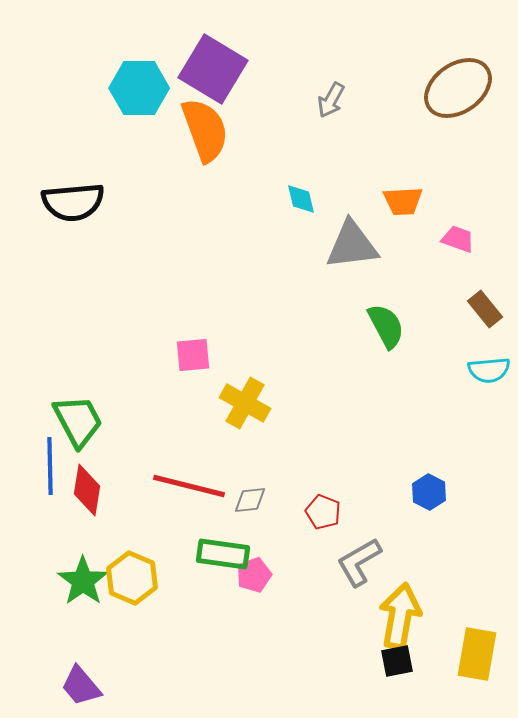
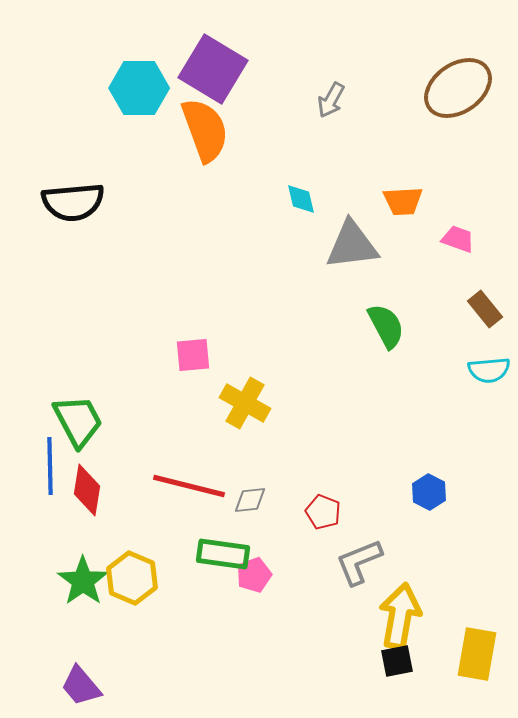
gray L-shape: rotated 8 degrees clockwise
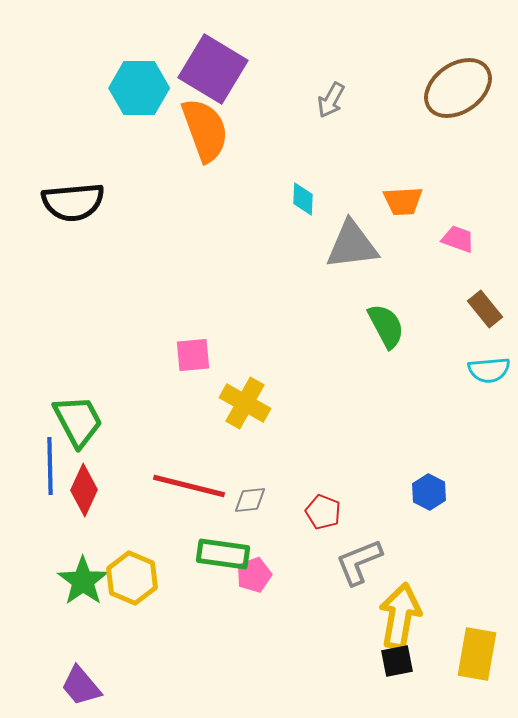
cyan diamond: moved 2 px right; rotated 16 degrees clockwise
red diamond: moved 3 px left; rotated 15 degrees clockwise
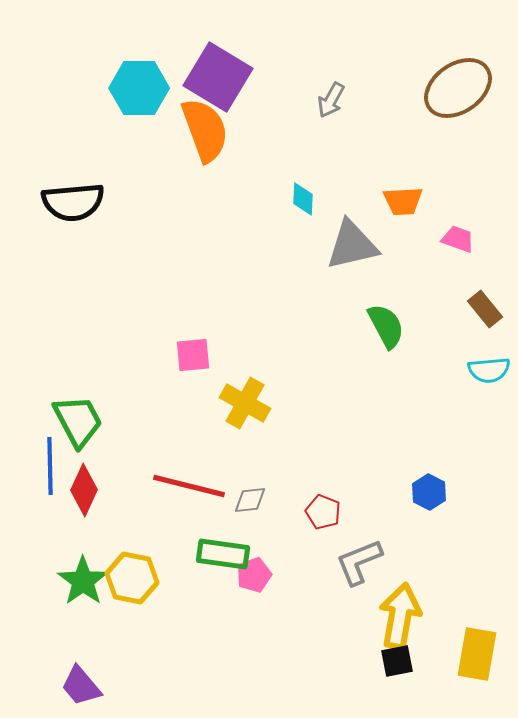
purple square: moved 5 px right, 8 px down
gray triangle: rotated 6 degrees counterclockwise
yellow hexagon: rotated 12 degrees counterclockwise
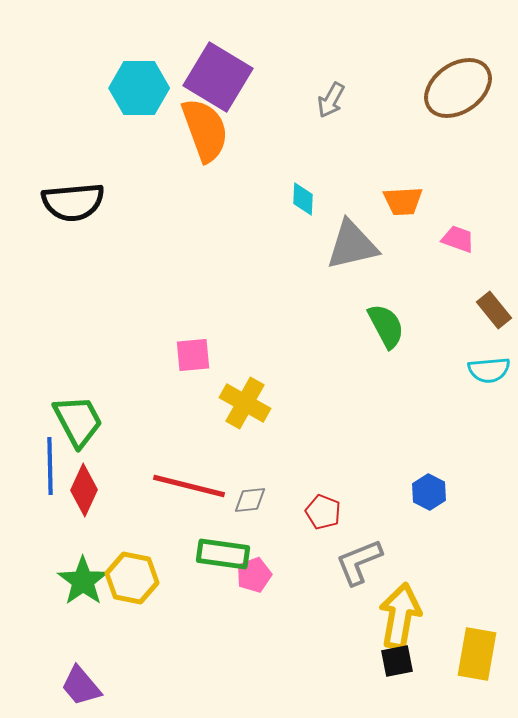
brown rectangle: moved 9 px right, 1 px down
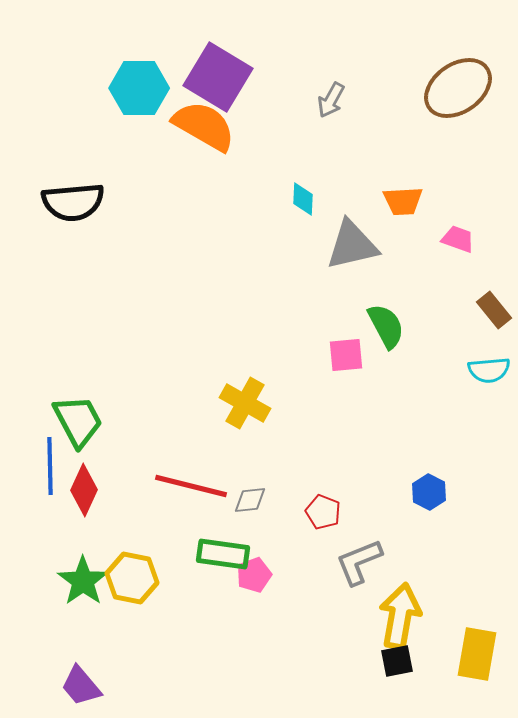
orange semicircle: moved 1 px left, 4 px up; rotated 40 degrees counterclockwise
pink square: moved 153 px right
red line: moved 2 px right
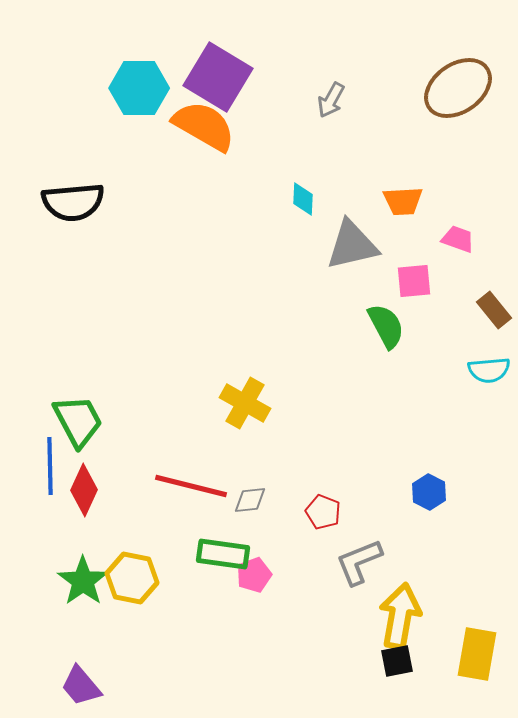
pink square: moved 68 px right, 74 px up
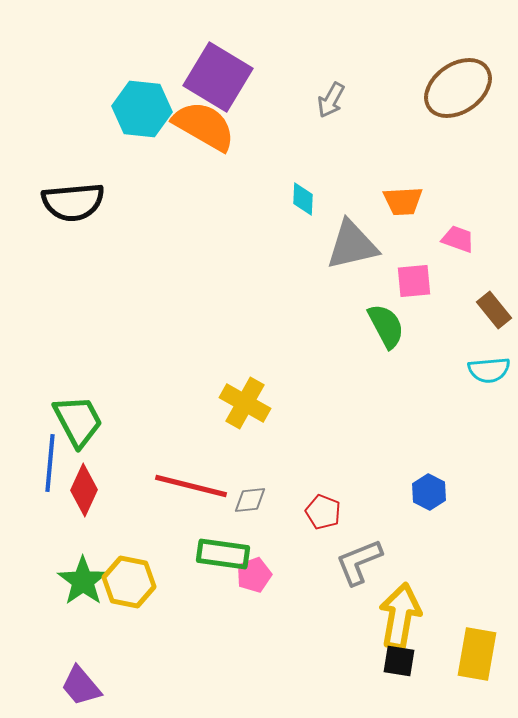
cyan hexagon: moved 3 px right, 21 px down; rotated 6 degrees clockwise
blue line: moved 3 px up; rotated 6 degrees clockwise
yellow hexagon: moved 3 px left, 4 px down
black square: moved 2 px right; rotated 20 degrees clockwise
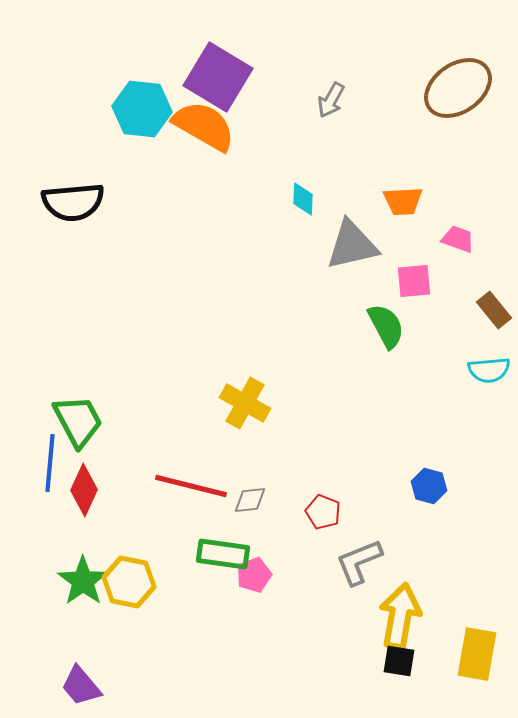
blue hexagon: moved 6 px up; rotated 12 degrees counterclockwise
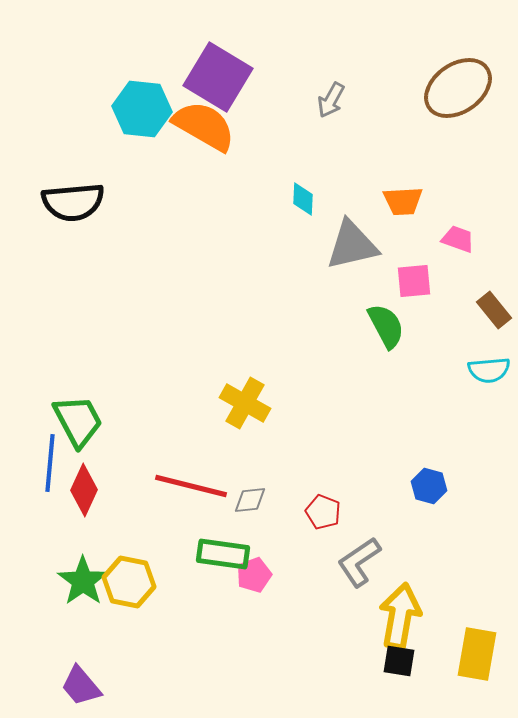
gray L-shape: rotated 12 degrees counterclockwise
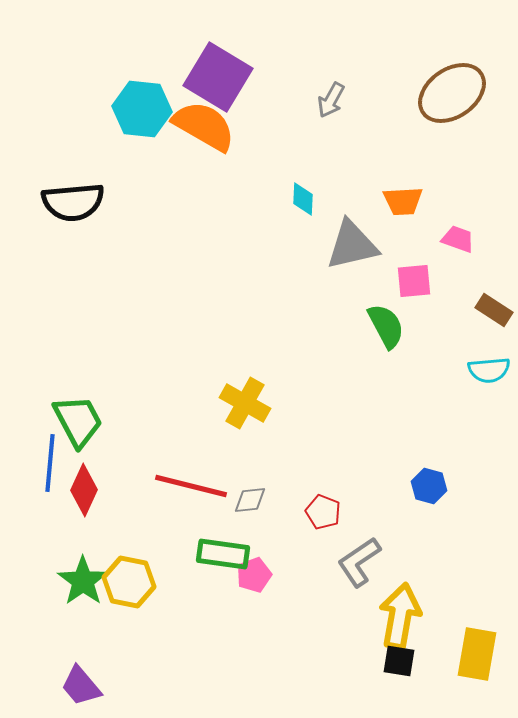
brown ellipse: moved 6 px left, 5 px down
brown rectangle: rotated 18 degrees counterclockwise
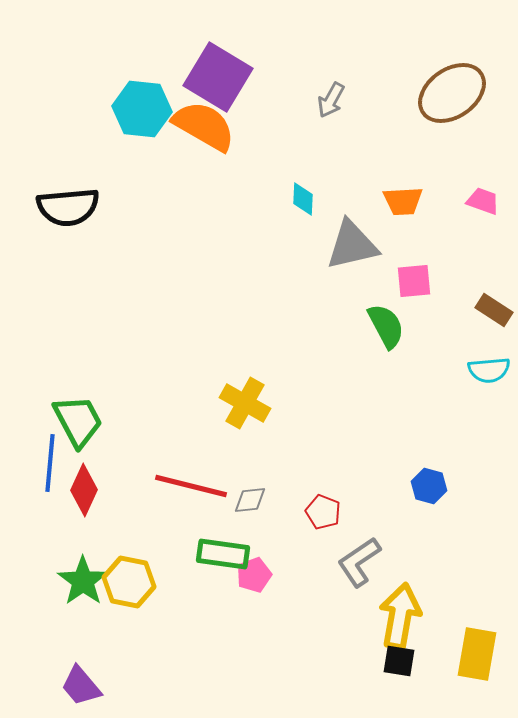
black semicircle: moved 5 px left, 5 px down
pink trapezoid: moved 25 px right, 38 px up
